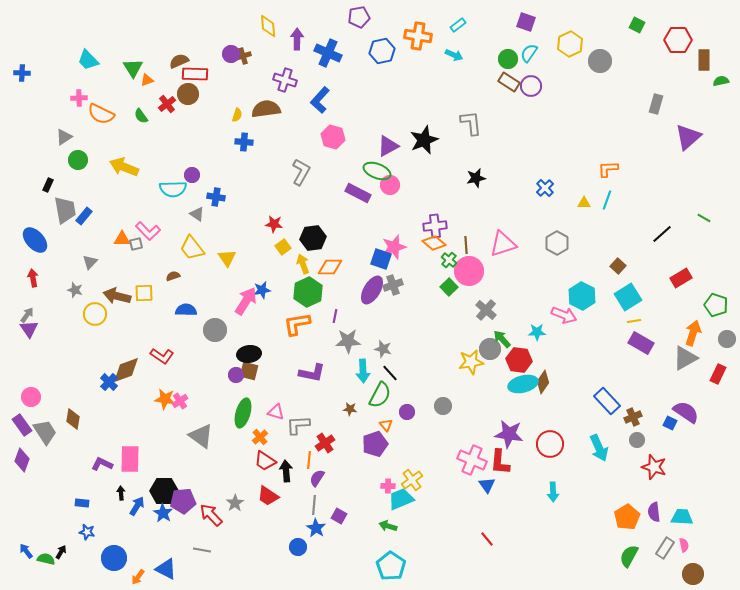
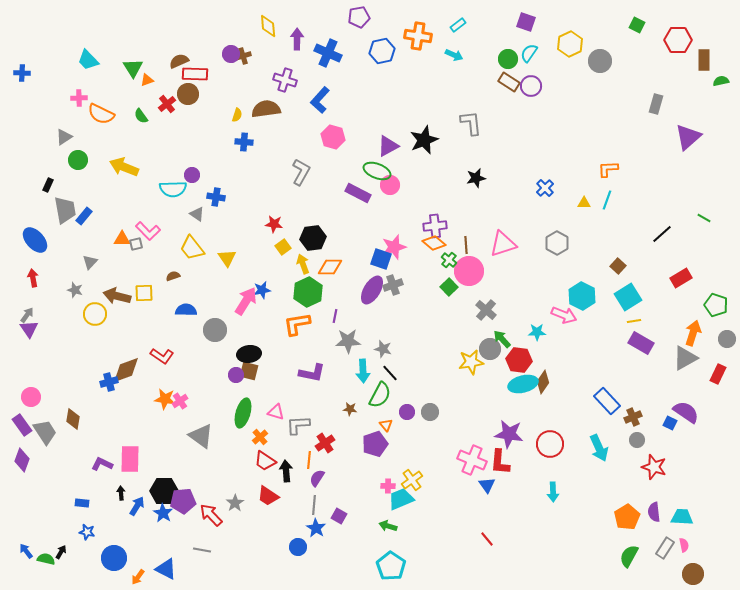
blue cross at (109, 382): rotated 30 degrees clockwise
gray circle at (443, 406): moved 13 px left, 6 px down
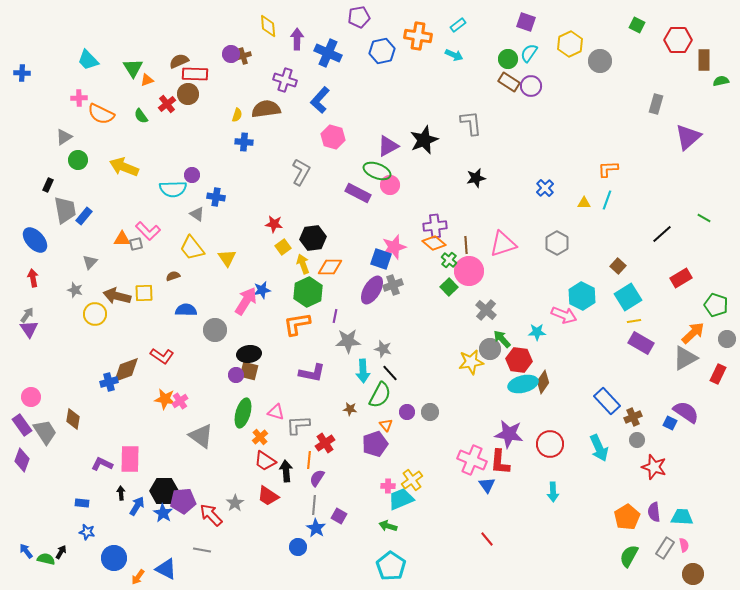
orange arrow at (693, 333): rotated 30 degrees clockwise
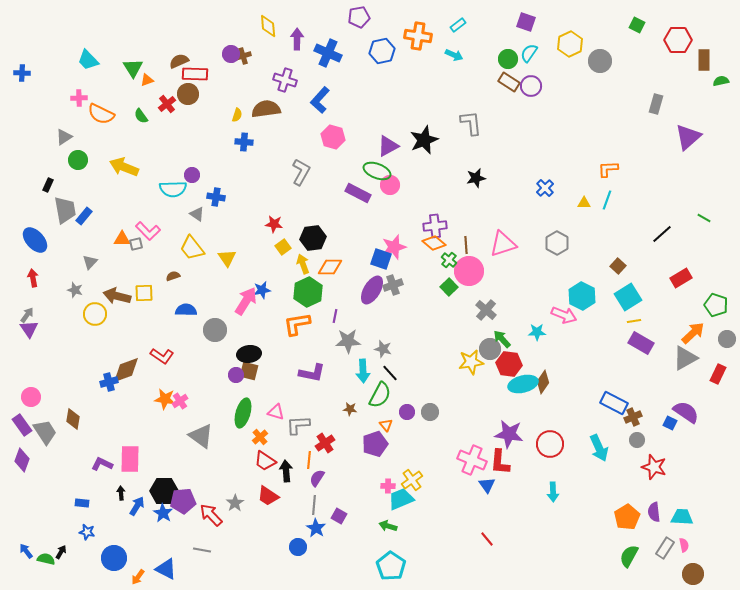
red hexagon at (519, 360): moved 10 px left, 4 px down
blue rectangle at (607, 401): moved 7 px right, 2 px down; rotated 20 degrees counterclockwise
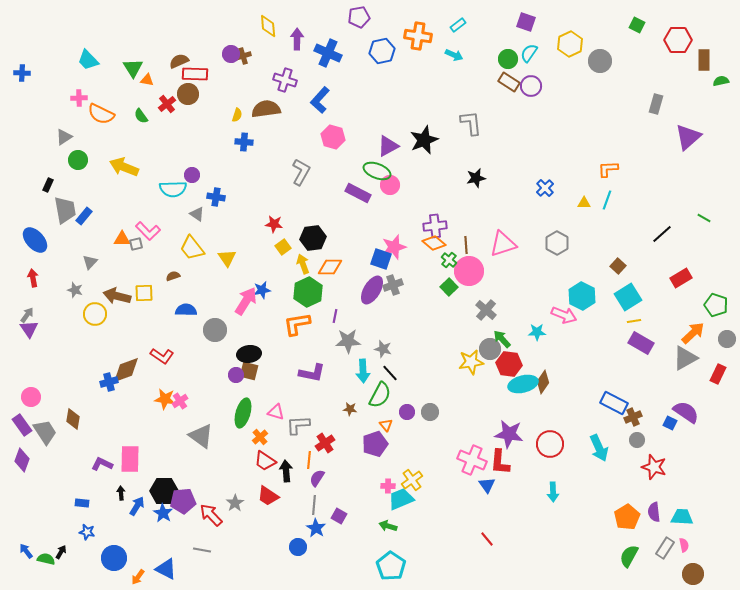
orange triangle at (147, 80): rotated 32 degrees clockwise
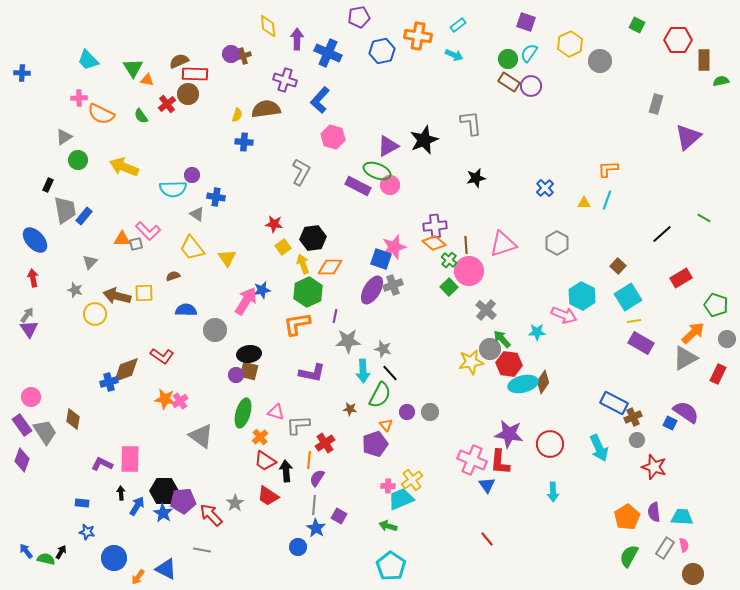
purple rectangle at (358, 193): moved 7 px up
